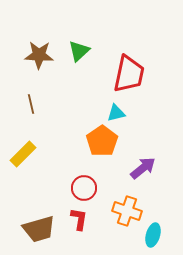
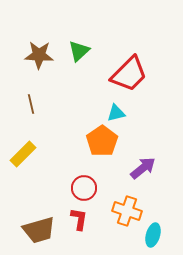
red trapezoid: rotated 33 degrees clockwise
brown trapezoid: moved 1 px down
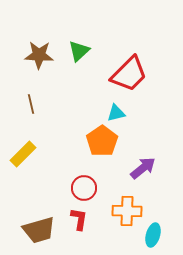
orange cross: rotated 16 degrees counterclockwise
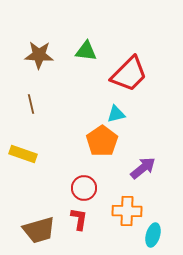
green triangle: moved 7 px right; rotated 50 degrees clockwise
cyan triangle: moved 1 px down
yellow rectangle: rotated 64 degrees clockwise
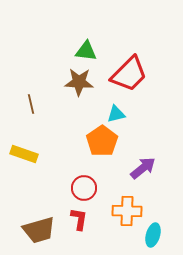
brown star: moved 40 px right, 27 px down
yellow rectangle: moved 1 px right
